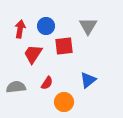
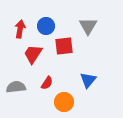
blue triangle: rotated 12 degrees counterclockwise
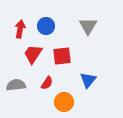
red square: moved 2 px left, 10 px down
gray semicircle: moved 2 px up
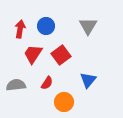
red square: moved 1 px left, 1 px up; rotated 30 degrees counterclockwise
